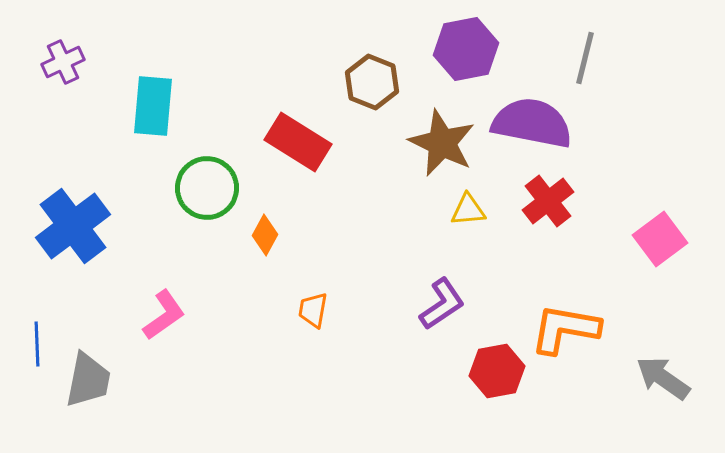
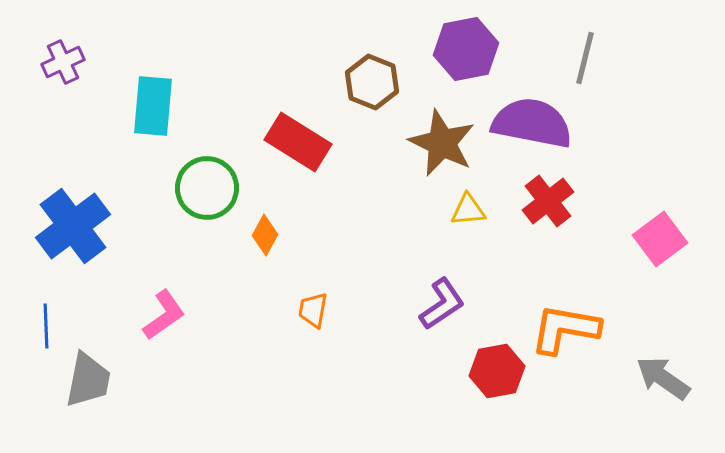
blue line: moved 9 px right, 18 px up
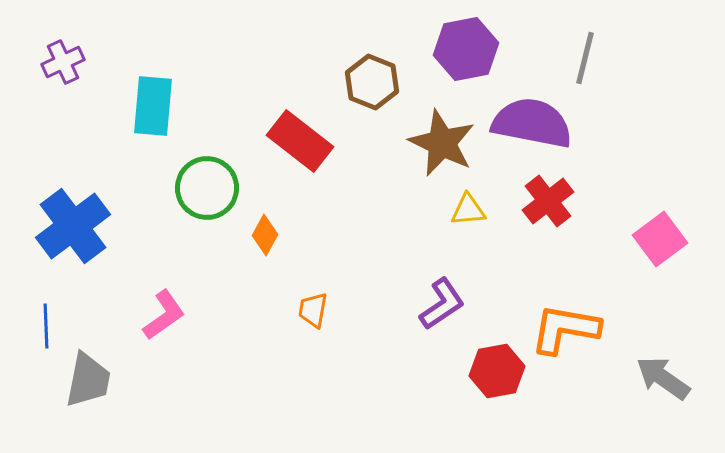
red rectangle: moved 2 px right, 1 px up; rotated 6 degrees clockwise
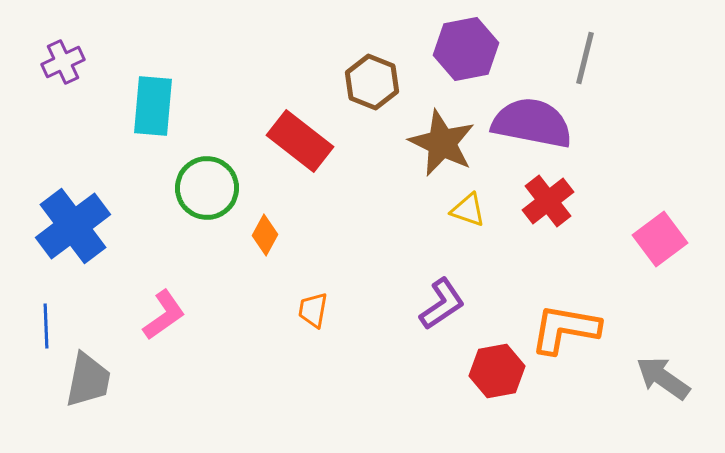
yellow triangle: rotated 24 degrees clockwise
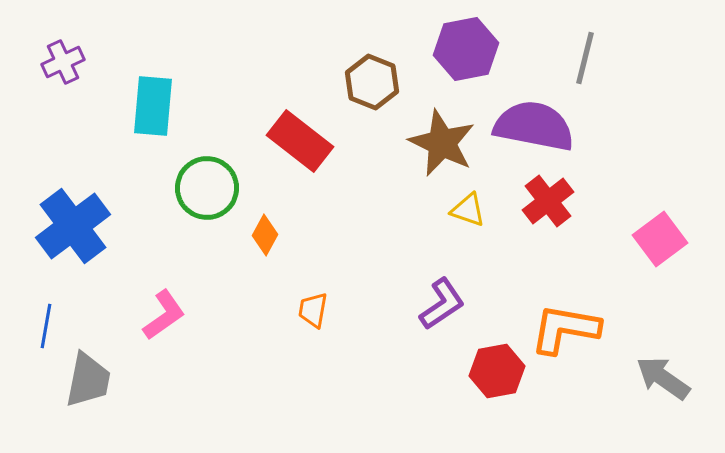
purple semicircle: moved 2 px right, 3 px down
blue line: rotated 12 degrees clockwise
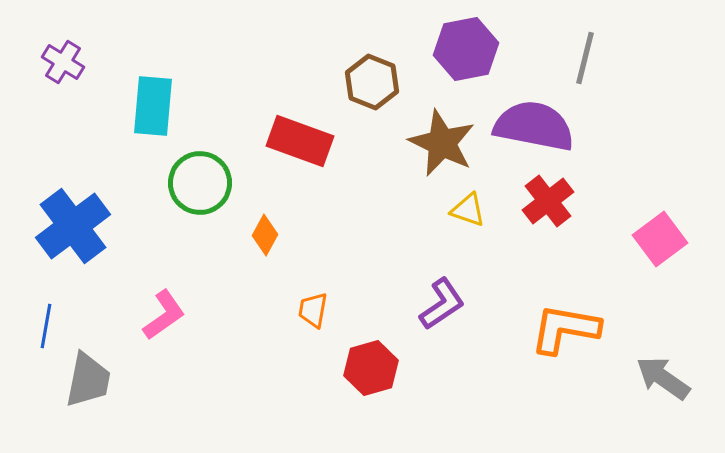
purple cross: rotated 33 degrees counterclockwise
red rectangle: rotated 18 degrees counterclockwise
green circle: moved 7 px left, 5 px up
red hexagon: moved 126 px left, 3 px up; rotated 6 degrees counterclockwise
